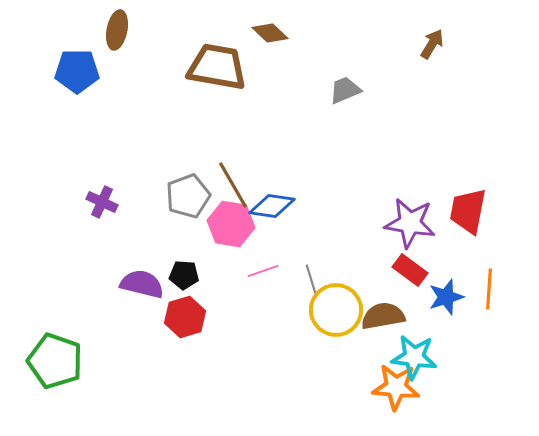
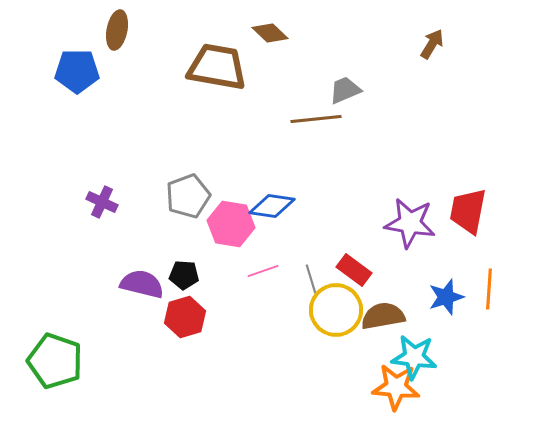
brown line: moved 83 px right, 66 px up; rotated 66 degrees counterclockwise
red rectangle: moved 56 px left
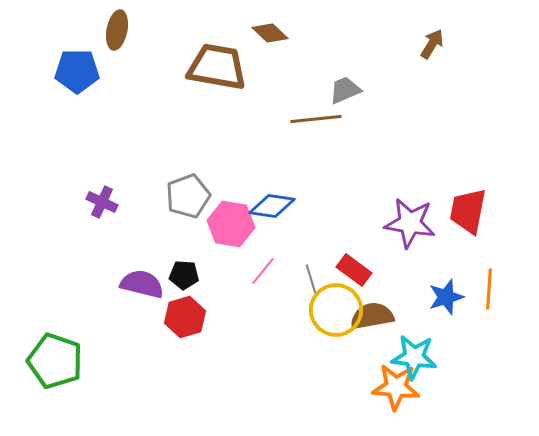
pink line: rotated 32 degrees counterclockwise
brown semicircle: moved 11 px left
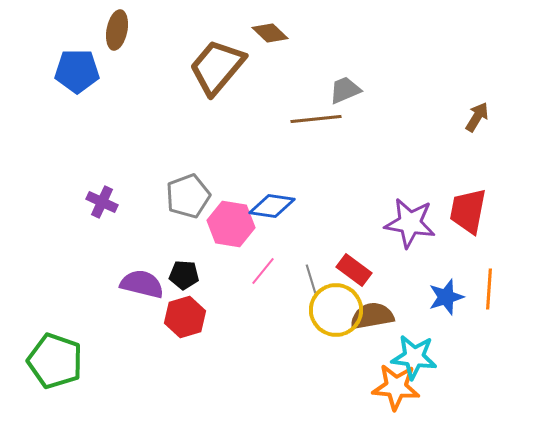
brown arrow: moved 45 px right, 73 px down
brown trapezoid: rotated 60 degrees counterclockwise
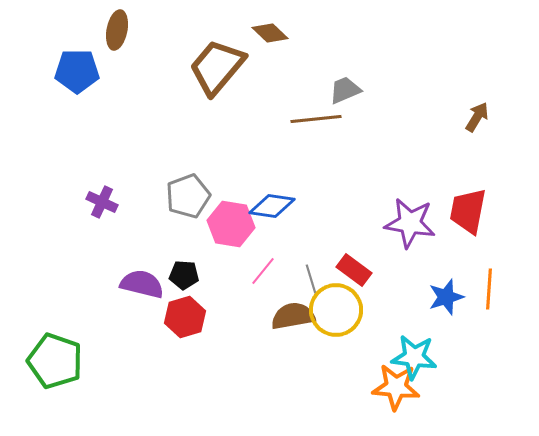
brown semicircle: moved 79 px left
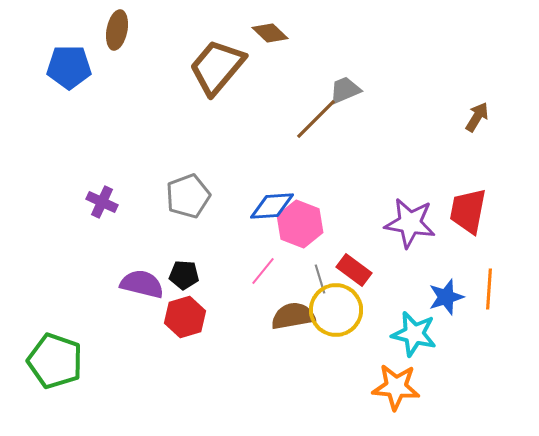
blue pentagon: moved 8 px left, 4 px up
brown line: rotated 39 degrees counterclockwise
blue diamond: rotated 12 degrees counterclockwise
pink hexagon: moved 69 px right; rotated 12 degrees clockwise
gray line: moved 9 px right
cyan star: moved 23 px up; rotated 6 degrees clockwise
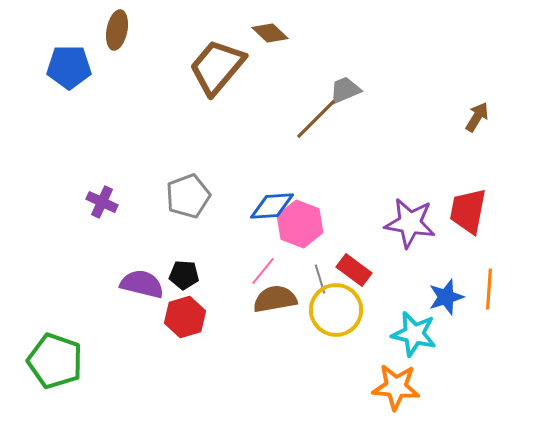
brown semicircle: moved 18 px left, 17 px up
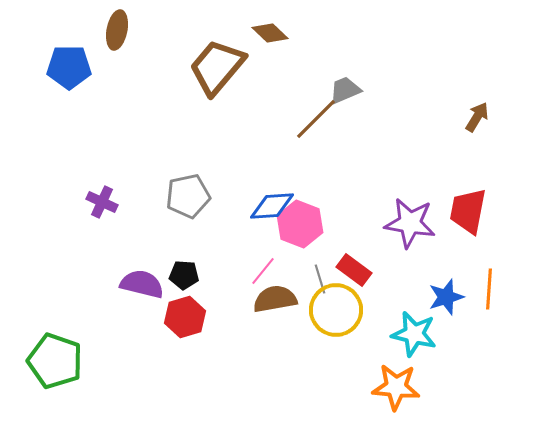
gray pentagon: rotated 9 degrees clockwise
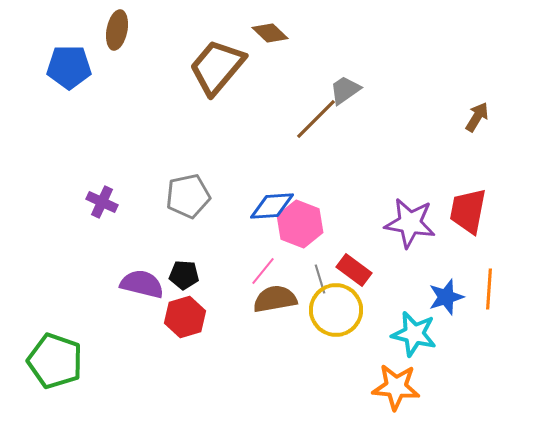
gray trapezoid: rotated 12 degrees counterclockwise
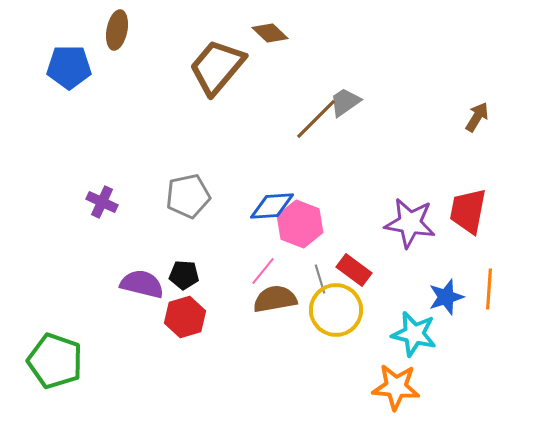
gray trapezoid: moved 12 px down
